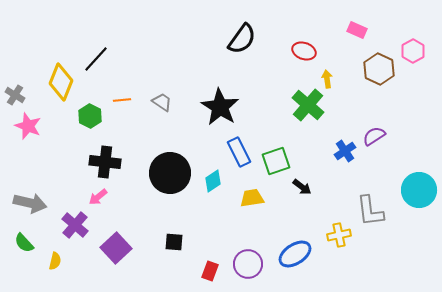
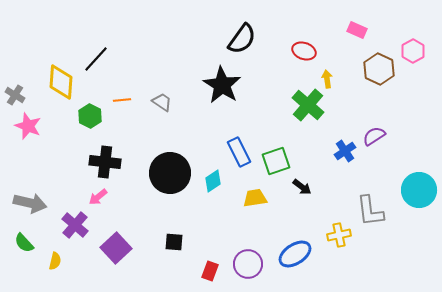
yellow diamond: rotated 18 degrees counterclockwise
black star: moved 2 px right, 22 px up
yellow trapezoid: moved 3 px right
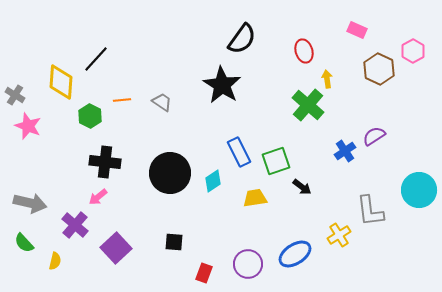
red ellipse: rotated 55 degrees clockwise
yellow cross: rotated 20 degrees counterclockwise
red rectangle: moved 6 px left, 2 px down
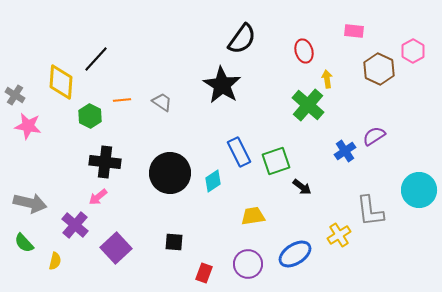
pink rectangle: moved 3 px left, 1 px down; rotated 18 degrees counterclockwise
pink star: rotated 12 degrees counterclockwise
yellow trapezoid: moved 2 px left, 18 px down
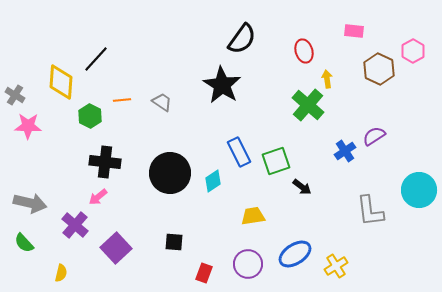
pink star: rotated 8 degrees counterclockwise
yellow cross: moved 3 px left, 31 px down
yellow semicircle: moved 6 px right, 12 px down
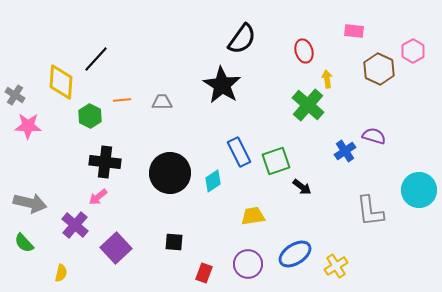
gray trapezoid: rotated 35 degrees counterclockwise
purple semicircle: rotated 50 degrees clockwise
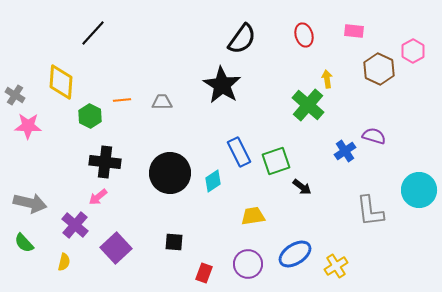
red ellipse: moved 16 px up
black line: moved 3 px left, 26 px up
yellow semicircle: moved 3 px right, 11 px up
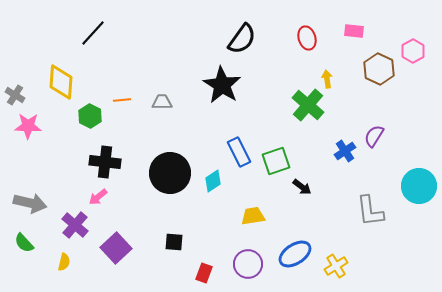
red ellipse: moved 3 px right, 3 px down
purple semicircle: rotated 75 degrees counterclockwise
cyan circle: moved 4 px up
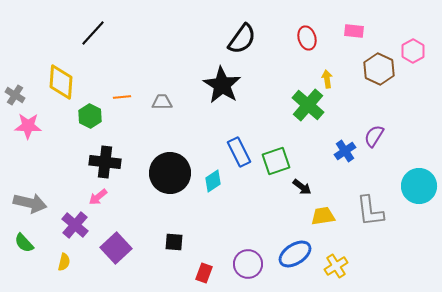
orange line: moved 3 px up
yellow trapezoid: moved 70 px right
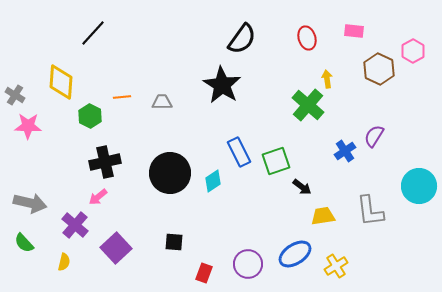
black cross: rotated 20 degrees counterclockwise
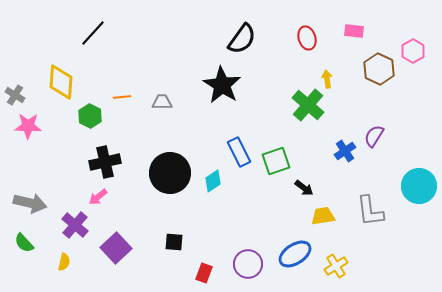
black arrow: moved 2 px right, 1 px down
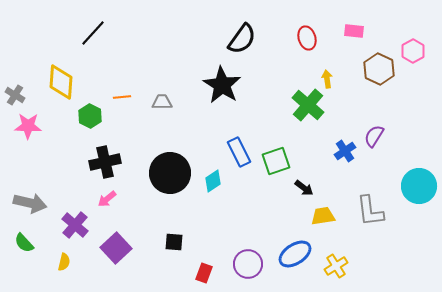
pink arrow: moved 9 px right, 2 px down
